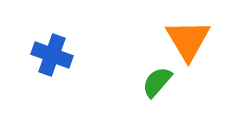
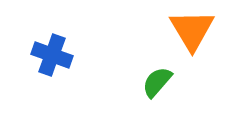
orange triangle: moved 4 px right, 10 px up
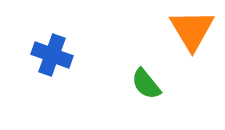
green semicircle: moved 11 px left, 2 px down; rotated 80 degrees counterclockwise
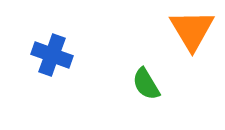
green semicircle: rotated 8 degrees clockwise
